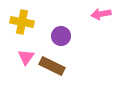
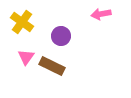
yellow cross: rotated 25 degrees clockwise
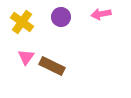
purple circle: moved 19 px up
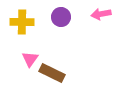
yellow cross: rotated 35 degrees counterclockwise
pink triangle: moved 4 px right, 2 px down
brown rectangle: moved 7 px down
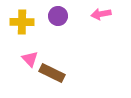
purple circle: moved 3 px left, 1 px up
pink triangle: rotated 18 degrees counterclockwise
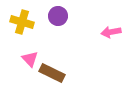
pink arrow: moved 10 px right, 18 px down
yellow cross: rotated 15 degrees clockwise
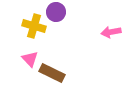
purple circle: moved 2 px left, 4 px up
yellow cross: moved 12 px right, 4 px down
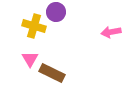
pink triangle: rotated 12 degrees clockwise
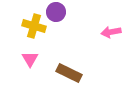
brown rectangle: moved 17 px right
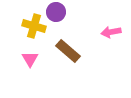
brown rectangle: moved 1 px left, 22 px up; rotated 15 degrees clockwise
